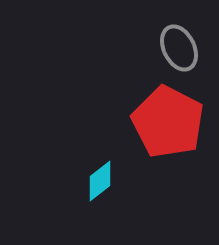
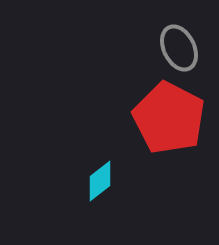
red pentagon: moved 1 px right, 4 px up
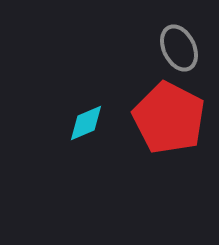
cyan diamond: moved 14 px left, 58 px up; rotated 15 degrees clockwise
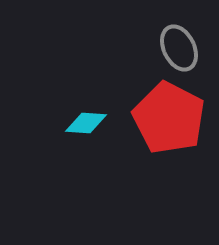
cyan diamond: rotated 27 degrees clockwise
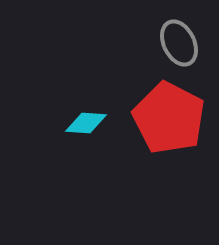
gray ellipse: moved 5 px up
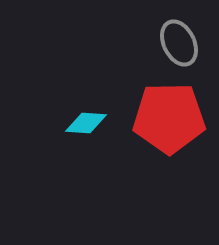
red pentagon: rotated 28 degrees counterclockwise
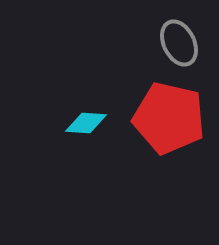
red pentagon: rotated 14 degrees clockwise
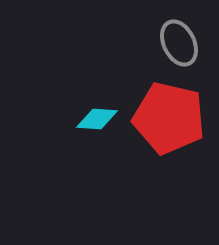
cyan diamond: moved 11 px right, 4 px up
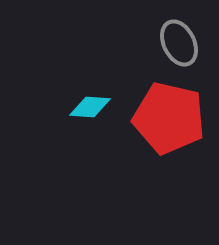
cyan diamond: moved 7 px left, 12 px up
